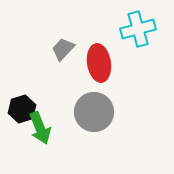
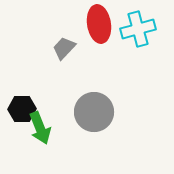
gray trapezoid: moved 1 px right, 1 px up
red ellipse: moved 39 px up
black hexagon: rotated 16 degrees clockwise
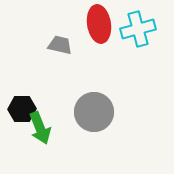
gray trapezoid: moved 4 px left, 3 px up; rotated 60 degrees clockwise
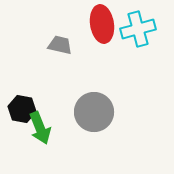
red ellipse: moved 3 px right
black hexagon: rotated 12 degrees clockwise
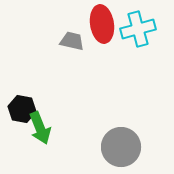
gray trapezoid: moved 12 px right, 4 px up
gray circle: moved 27 px right, 35 px down
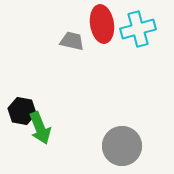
black hexagon: moved 2 px down
gray circle: moved 1 px right, 1 px up
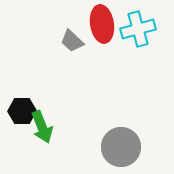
gray trapezoid: rotated 150 degrees counterclockwise
black hexagon: rotated 12 degrees counterclockwise
green arrow: moved 2 px right, 1 px up
gray circle: moved 1 px left, 1 px down
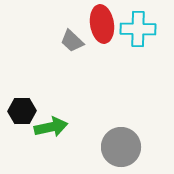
cyan cross: rotated 16 degrees clockwise
green arrow: moved 9 px right; rotated 80 degrees counterclockwise
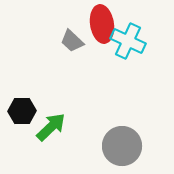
cyan cross: moved 10 px left, 12 px down; rotated 24 degrees clockwise
green arrow: rotated 32 degrees counterclockwise
gray circle: moved 1 px right, 1 px up
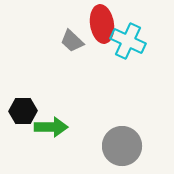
black hexagon: moved 1 px right
green arrow: rotated 44 degrees clockwise
